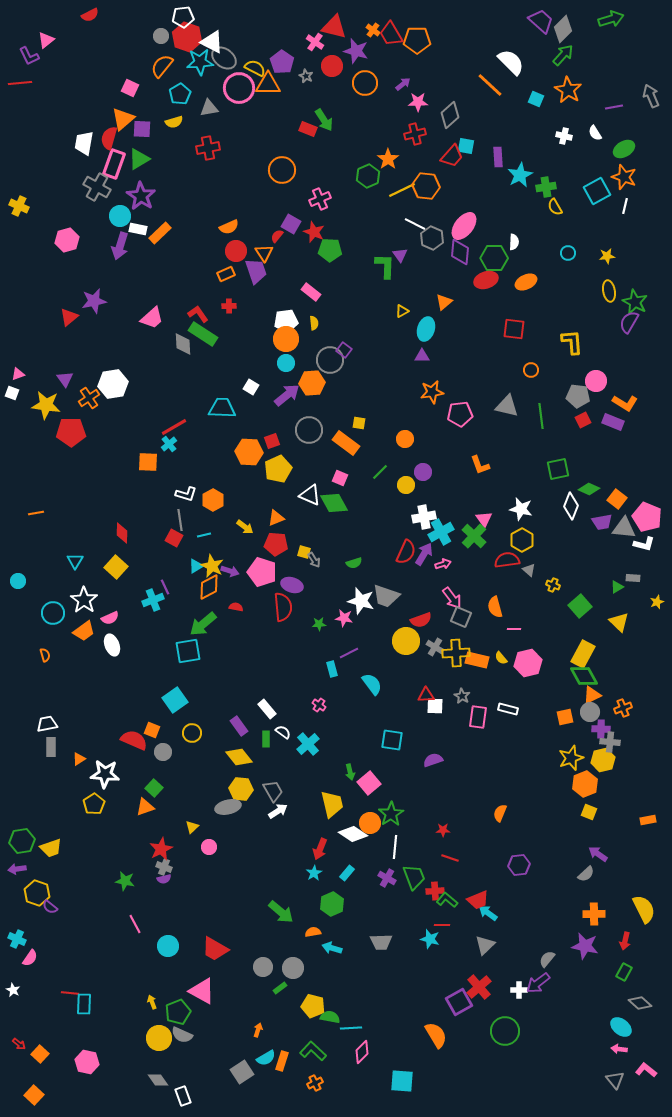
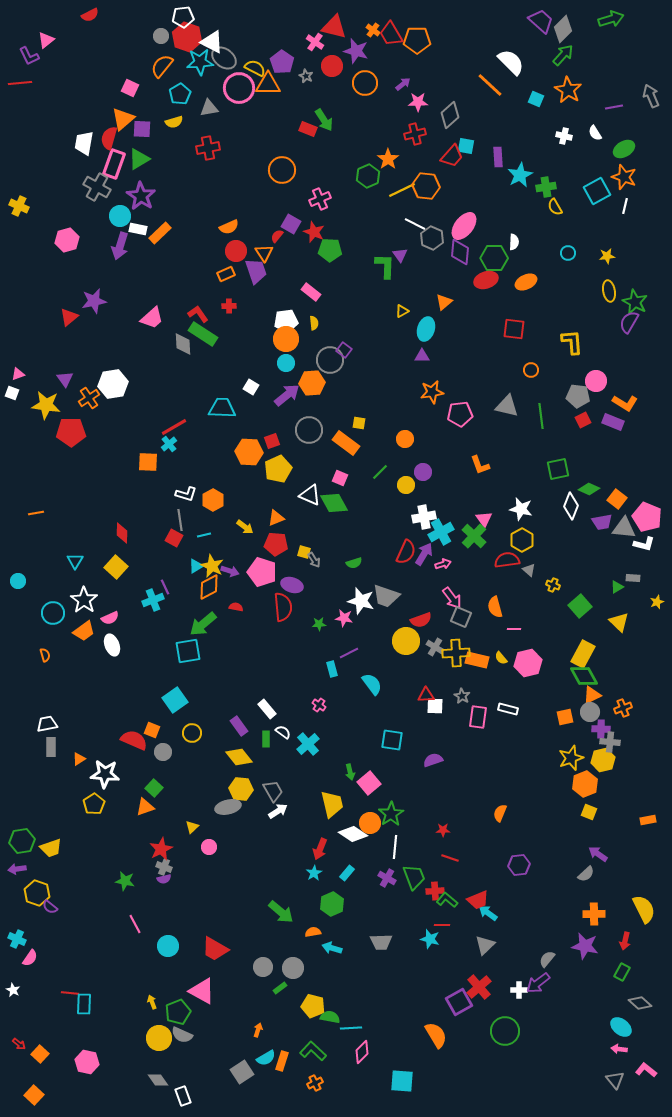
green rectangle at (624, 972): moved 2 px left
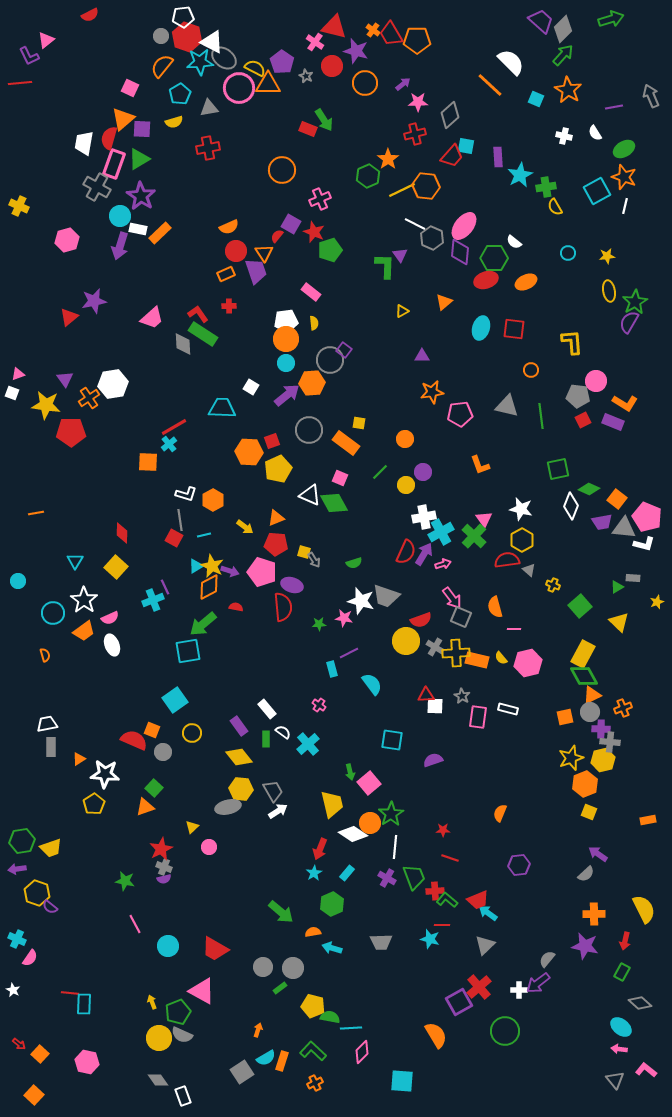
white semicircle at (514, 242): rotated 126 degrees clockwise
green pentagon at (330, 250): rotated 20 degrees counterclockwise
green star at (635, 302): rotated 15 degrees clockwise
cyan ellipse at (426, 329): moved 55 px right, 1 px up
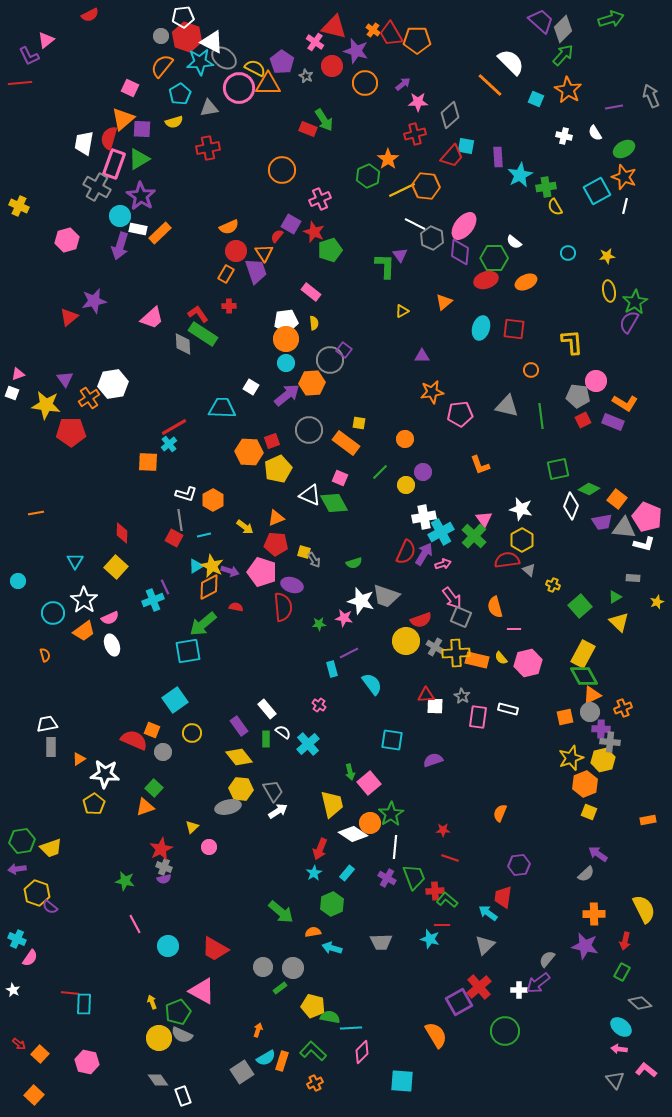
orange rectangle at (226, 274): rotated 36 degrees counterclockwise
green triangle at (617, 587): moved 2 px left, 10 px down
red trapezoid at (478, 900): moved 25 px right, 3 px up; rotated 120 degrees clockwise
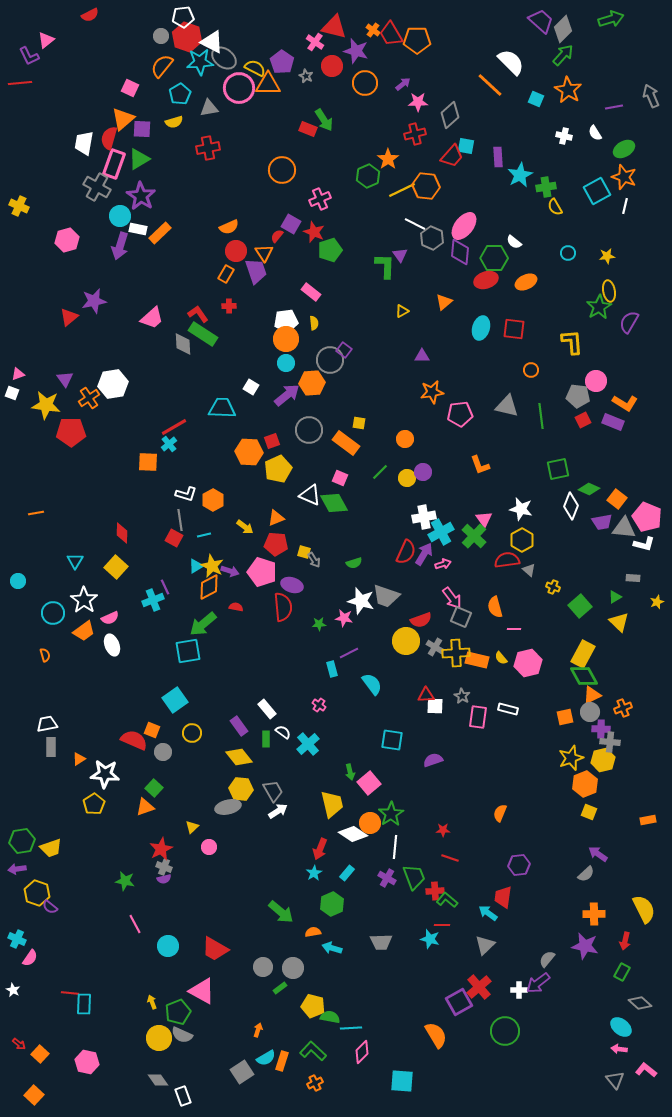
green star at (635, 302): moved 36 px left, 5 px down
yellow circle at (406, 485): moved 1 px right, 7 px up
yellow cross at (553, 585): moved 2 px down
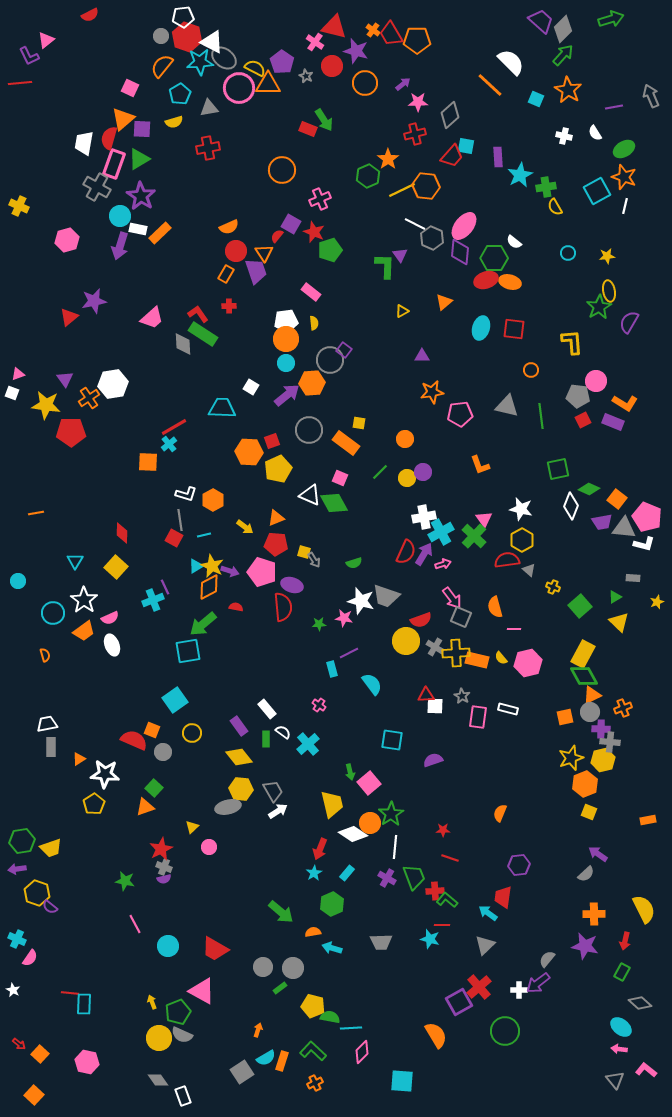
orange ellipse at (526, 282): moved 16 px left; rotated 40 degrees clockwise
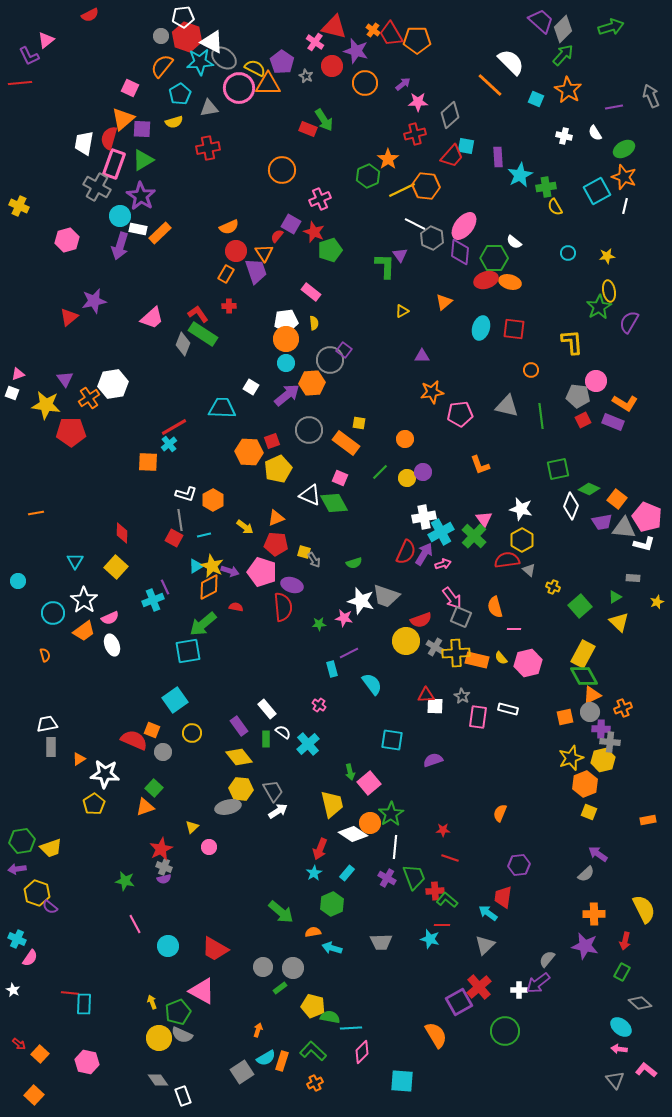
green arrow at (611, 19): moved 8 px down
green triangle at (139, 159): moved 4 px right, 1 px down
gray diamond at (183, 344): rotated 25 degrees clockwise
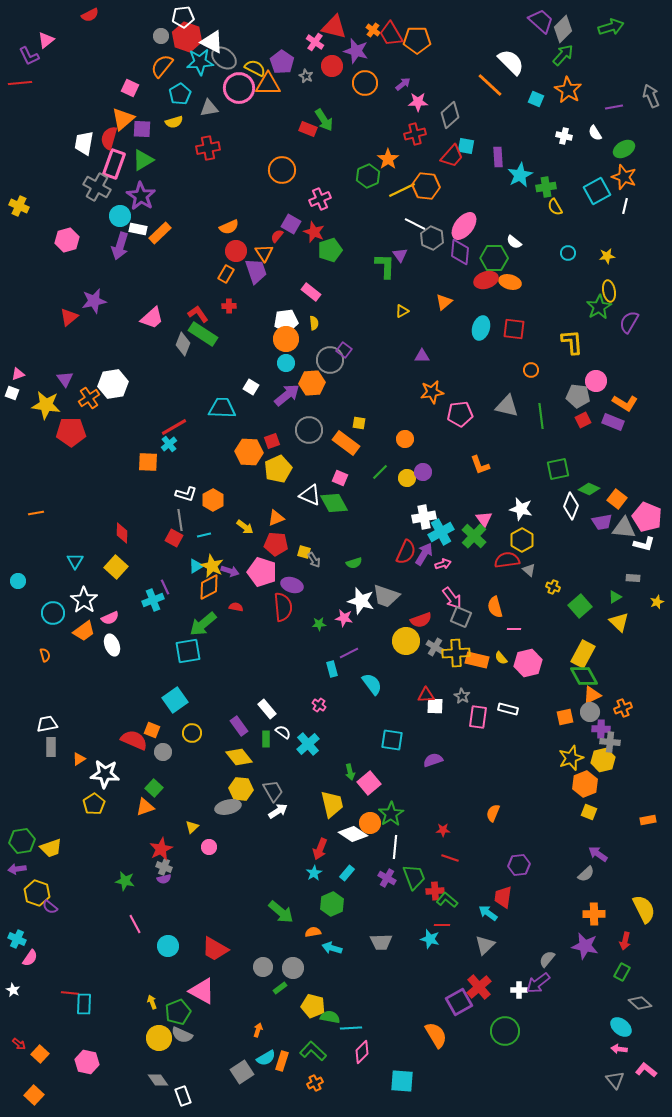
orange semicircle at (500, 813): moved 7 px left
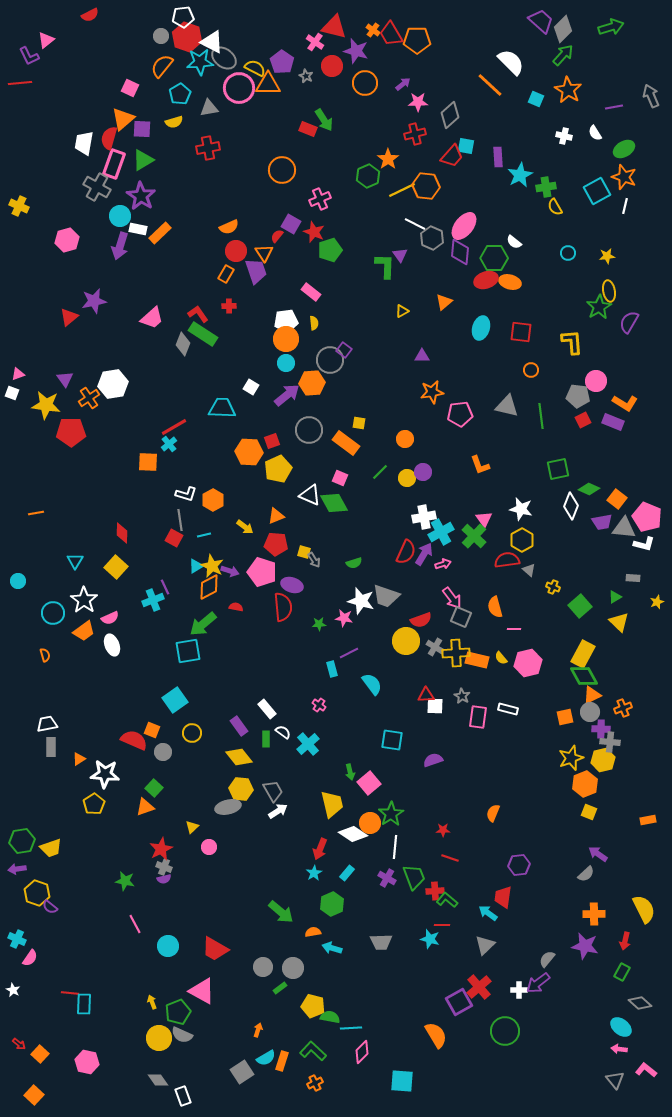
red square at (514, 329): moved 7 px right, 3 px down
orange triangle at (276, 518): moved 2 px up
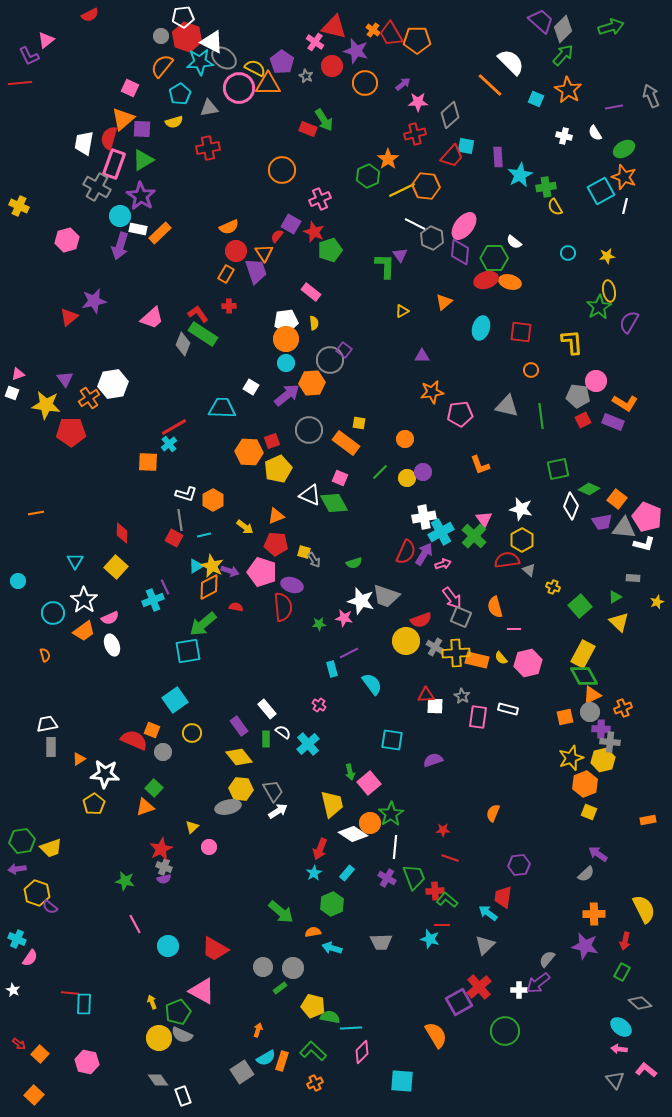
cyan square at (597, 191): moved 4 px right
